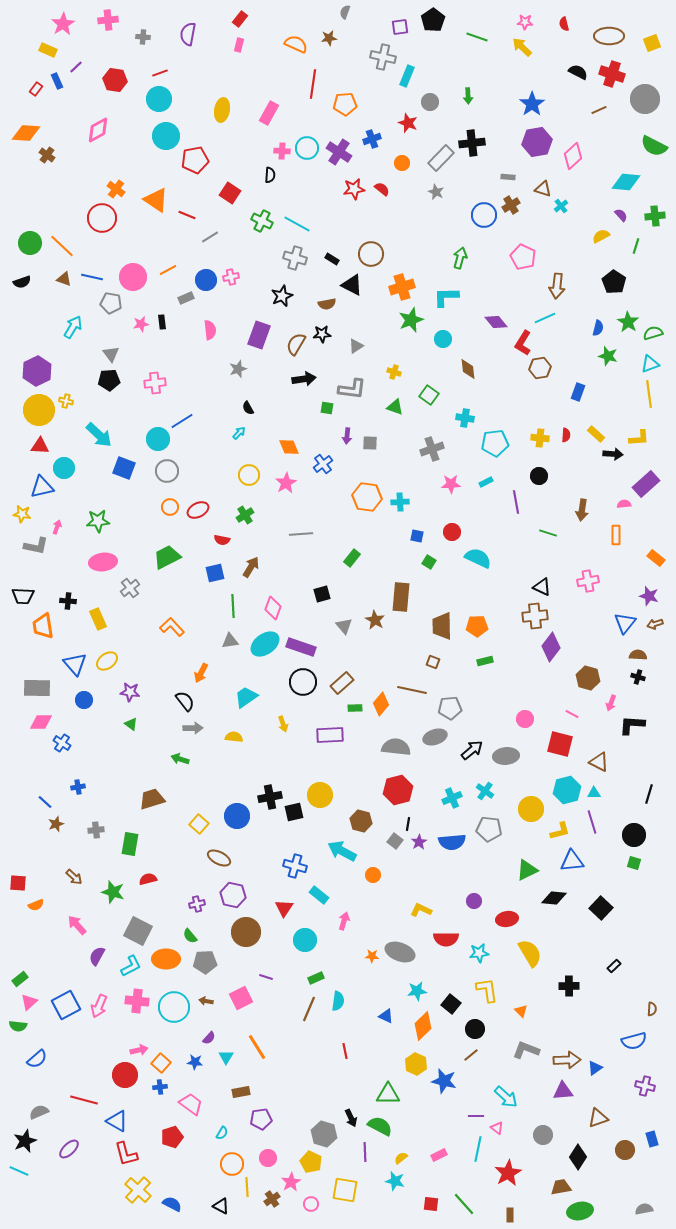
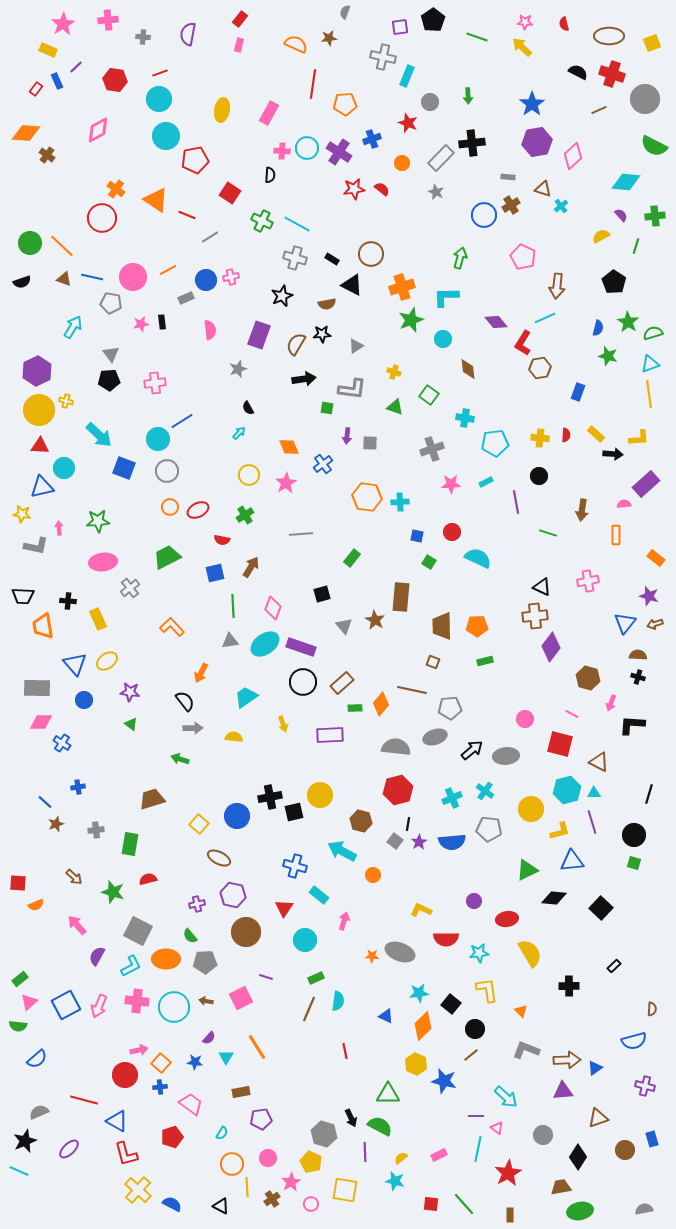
pink arrow at (57, 527): moved 2 px right, 1 px down; rotated 24 degrees counterclockwise
cyan star at (417, 991): moved 2 px right, 2 px down
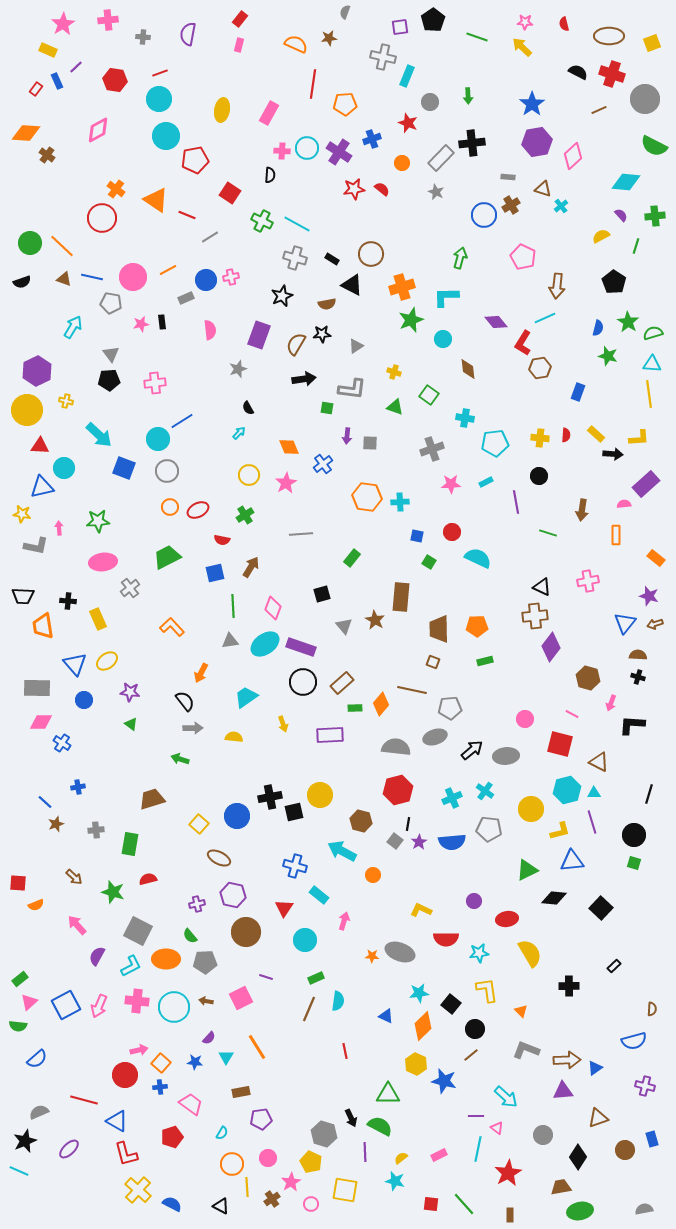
cyan triangle at (650, 364): moved 2 px right; rotated 24 degrees clockwise
yellow circle at (39, 410): moved 12 px left
brown trapezoid at (442, 626): moved 3 px left, 3 px down
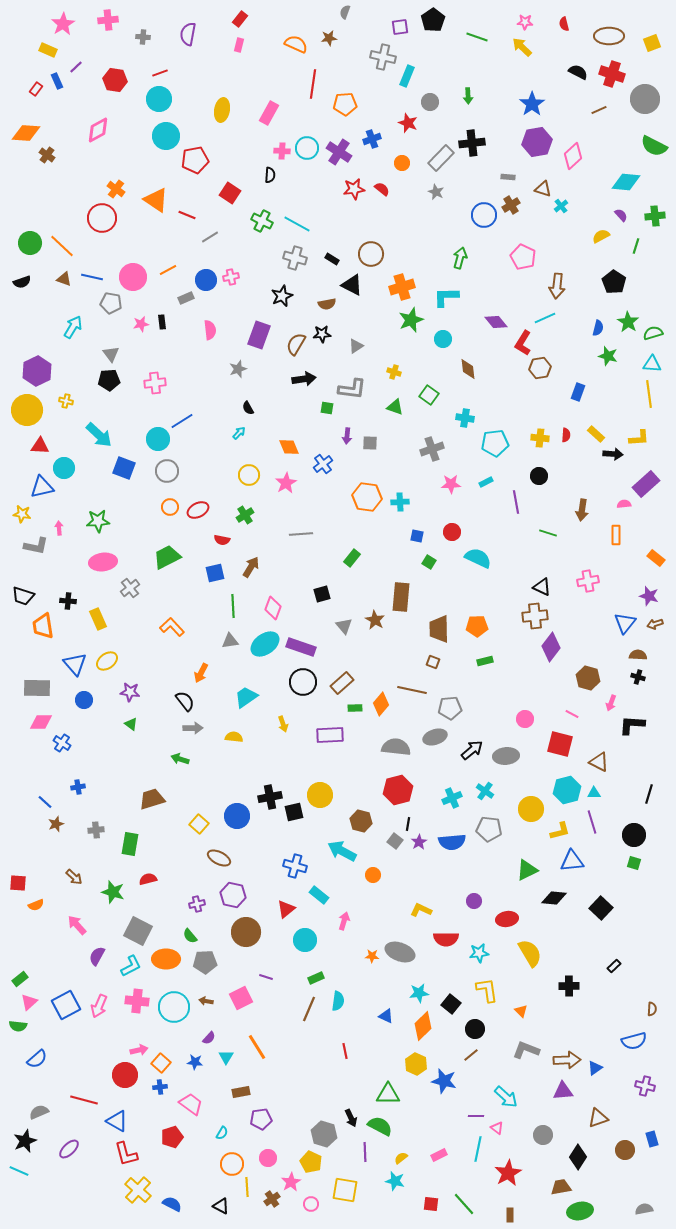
black trapezoid at (23, 596): rotated 15 degrees clockwise
red triangle at (284, 908): moved 2 px right, 1 px down; rotated 18 degrees clockwise
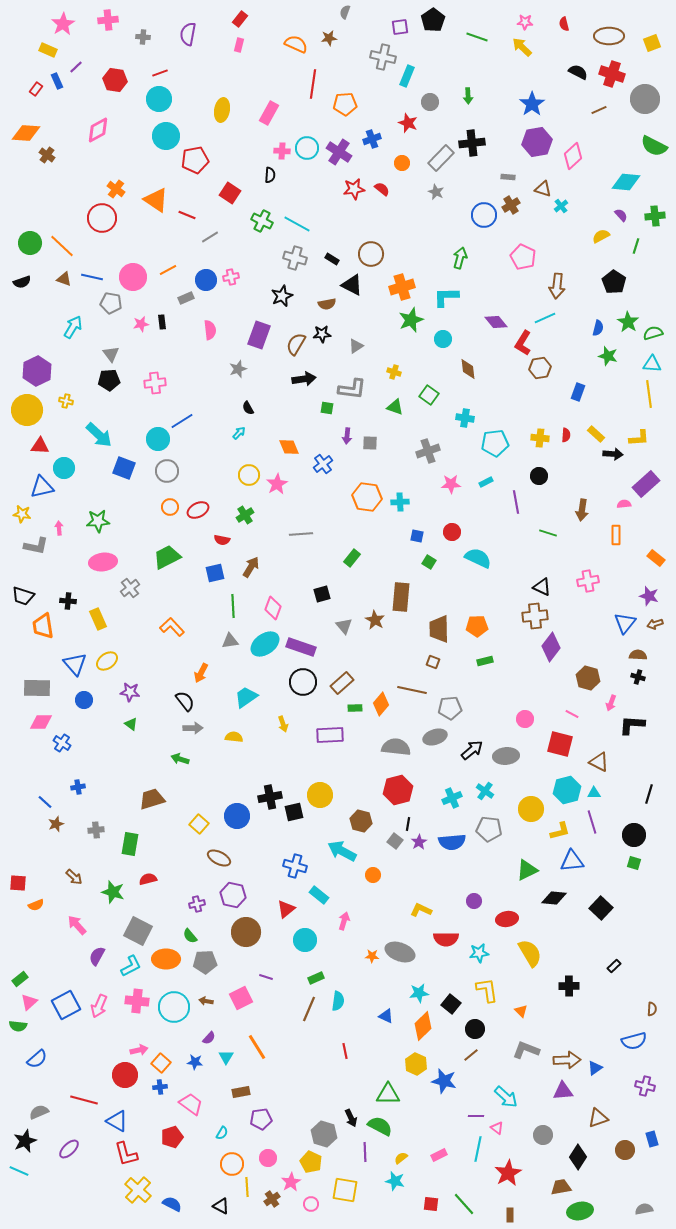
gray cross at (432, 449): moved 4 px left, 2 px down
pink star at (286, 483): moved 9 px left, 1 px down
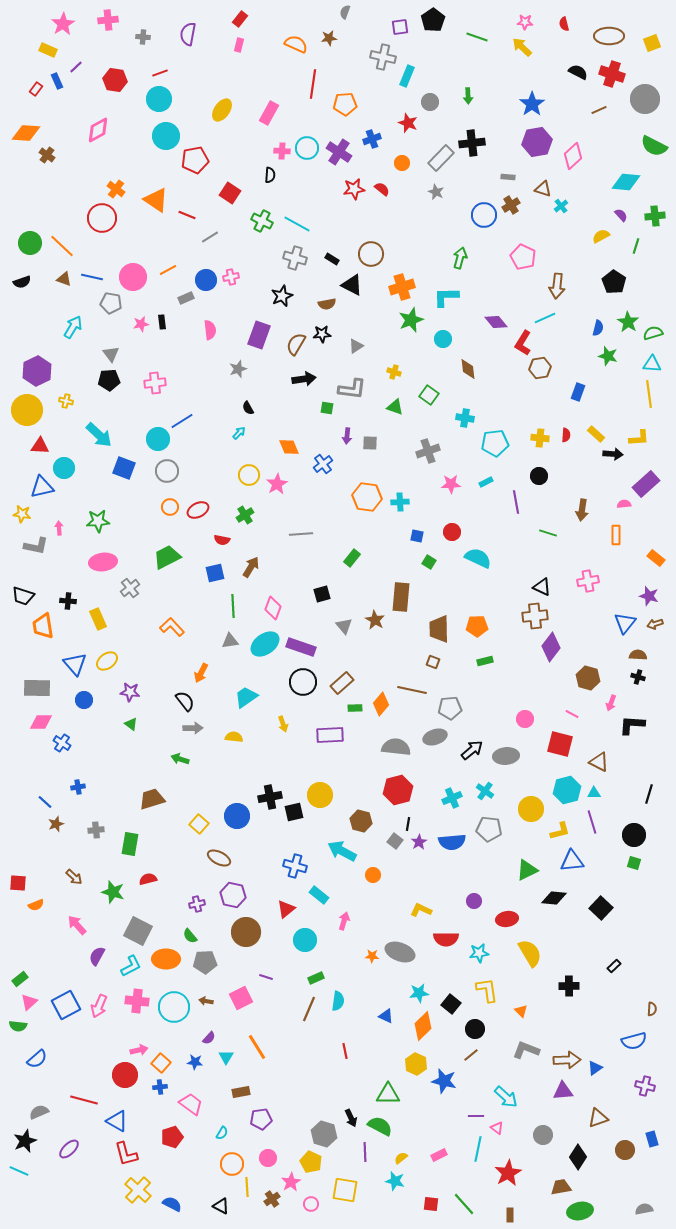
yellow ellipse at (222, 110): rotated 25 degrees clockwise
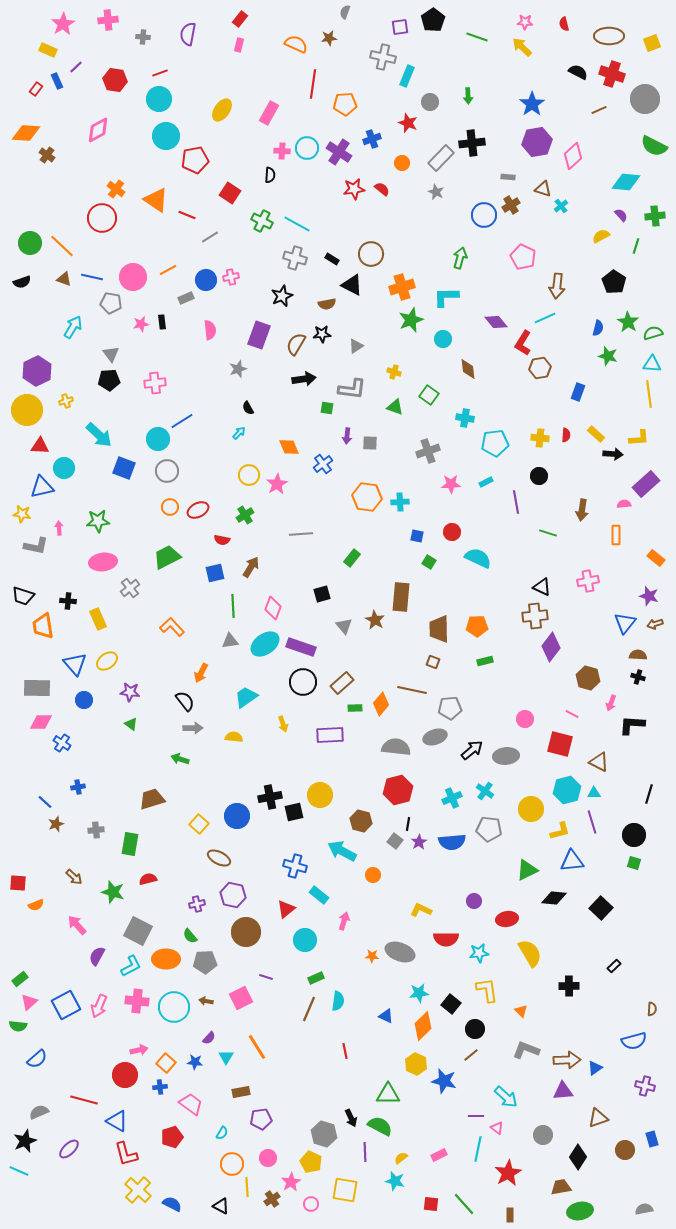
yellow cross at (66, 401): rotated 32 degrees counterclockwise
orange square at (161, 1063): moved 5 px right
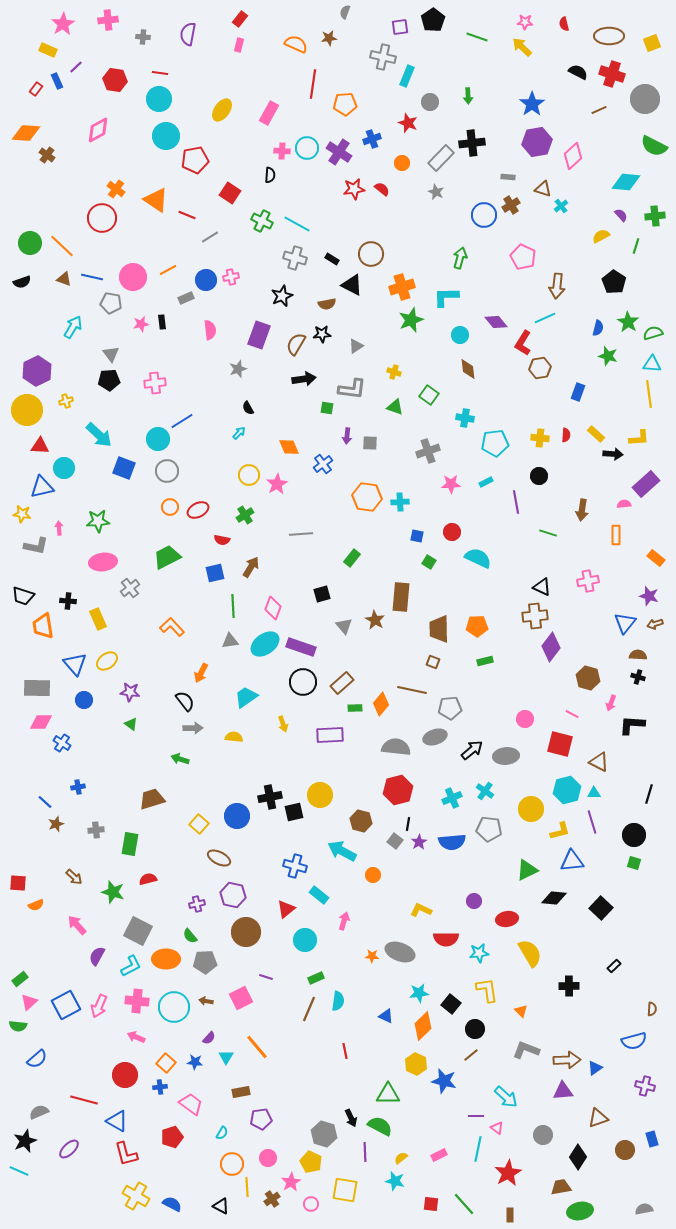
red line at (160, 73): rotated 28 degrees clockwise
cyan circle at (443, 339): moved 17 px right, 4 px up
orange line at (257, 1047): rotated 8 degrees counterclockwise
pink arrow at (139, 1050): moved 3 px left, 13 px up; rotated 144 degrees counterclockwise
yellow cross at (138, 1190): moved 2 px left, 6 px down; rotated 12 degrees counterclockwise
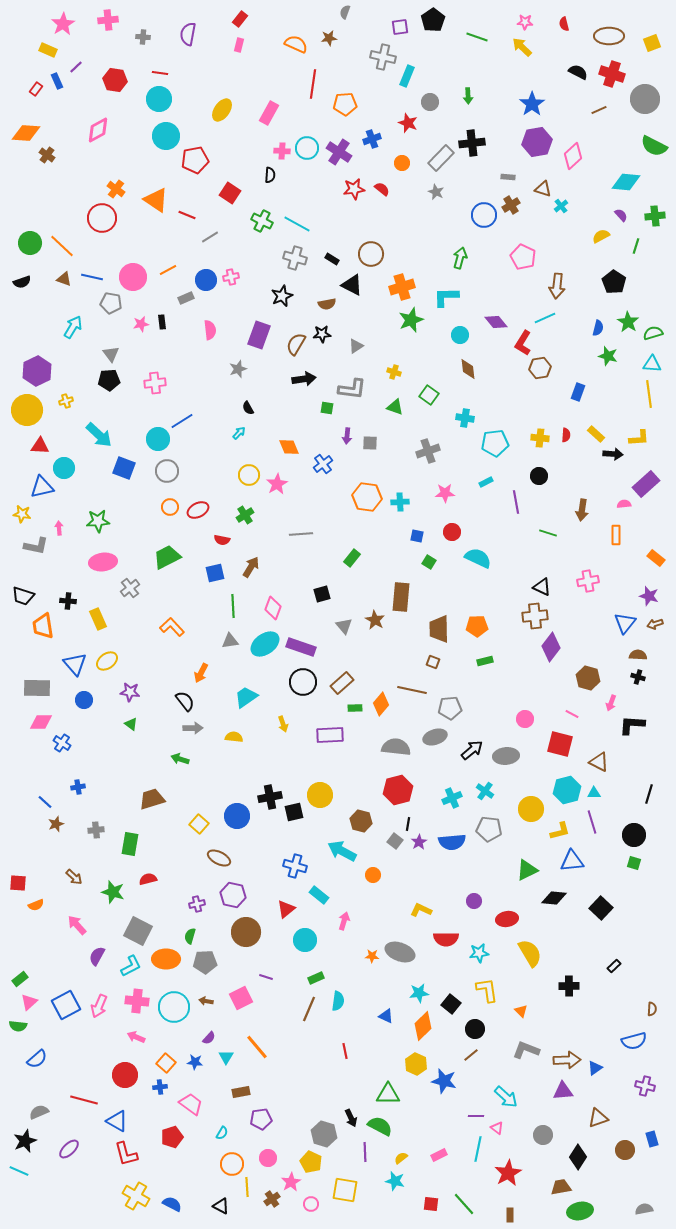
pink star at (451, 484): moved 6 px left, 9 px down
green semicircle at (190, 936): rotated 56 degrees clockwise
